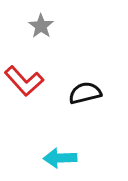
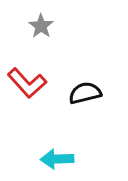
red L-shape: moved 3 px right, 2 px down
cyan arrow: moved 3 px left, 1 px down
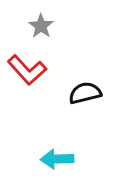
red L-shape: moved 13 px up
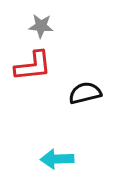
gray star: rotated 30 degrees counterclockwise
red L-shape: moved 6 px right, 4 px up; rotated 54 degrees counterclockwise
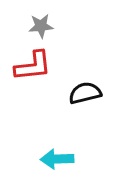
gray star: rotated 10 degrees counterclockwise
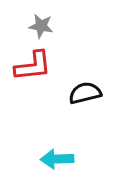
gray star: rotated 15 degrees clockwise
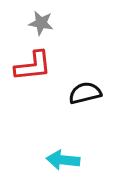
gray star: moved 3 px up
cyan arrow: moved 6 px right, 1 px down; rotated 8 degrees clockwise
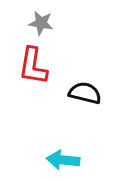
red L-shape: rotated 105 degrees clockwise
black semicircle: rotated 28 degrees clockwise
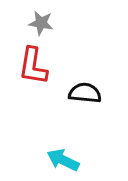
black semicircle: rotated 8 degrees counterclockwise
cyan arrow: rotated 20 degrees clockwise
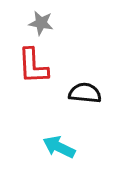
red L-shape: rotated 12 degrees counterclockwise
cyan arrow: moved 4 px left, 13 px up
